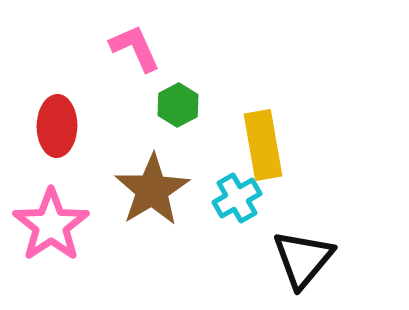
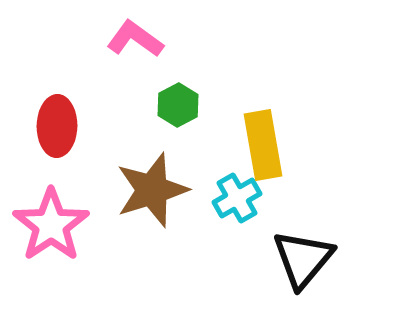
pink L-shape: moved 9 px up; rotated 30 degrees counterclockwise
brown star: rotated 14 degrees clockwise
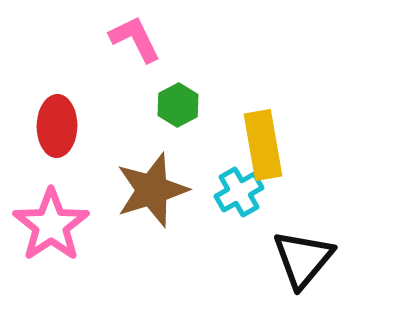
pink L-shape: rotated 28 degrees clockwise
cyan cross: moved 2 px right, 6 px up
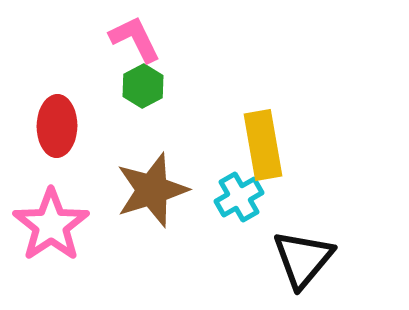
green hexagon: moved 35 px left, 19 px up
cyan cross: moved 5 px down
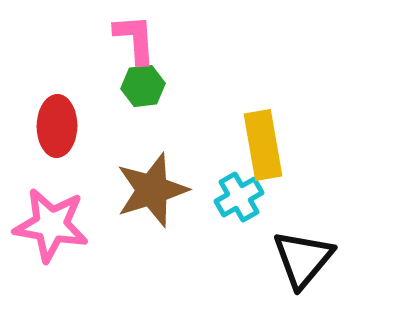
pink L-shape: rotated 22 degrees clockwise
green hexagon: rotated 21 degrees clockwise
pink star: rotated 28 degrees counterclockwise
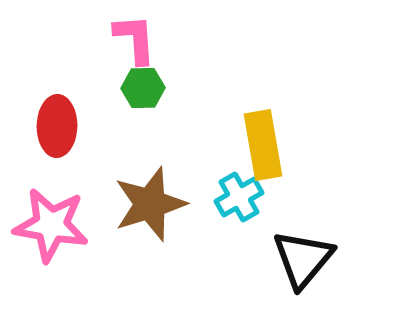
green hexagon: moved 2 px down; rotated 6 degrees clockwise
brown star: moved 2 px left, 14 px down
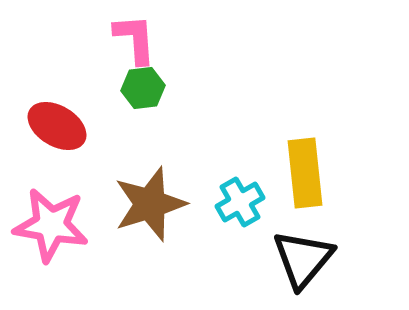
green hexagon: rotated 6 degrees counterclockwise
red ellipse: rotated 60 degrees counterclockwise
yellow rectangle: moved 42 px right, 28 px down; rotated 4 degrees clockwise
cyan cross: moved 1 px right, 5 px down
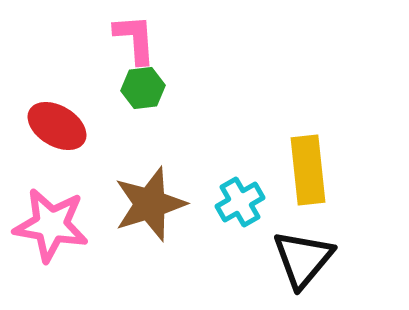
yellow rectangle: moved 3 px right, 3 px up
